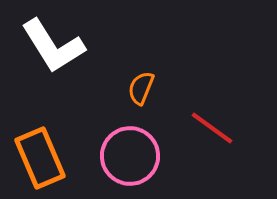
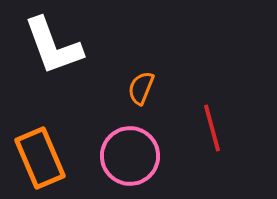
white L-shape: rotated 12 degrees clockwise
red line: rotated 39 degrees clockwise
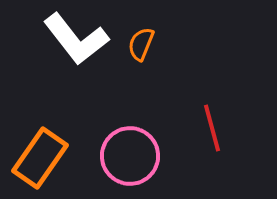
white L-shape: moved 23 px right, 7 px up; rotated 18 degrees counterclockwise
orange semicircle: moved 44 px up
orange rectangle: rotated 58 degrees clockwise
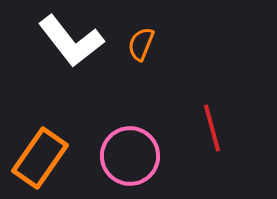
white L-shape: moved 5 px left, 2 px down
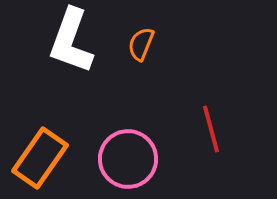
white L-shape: rotated 58 degrees clockwise
red line: moved 1 px left, 1 px down
pink circle: moved 2 px left, 3 px down
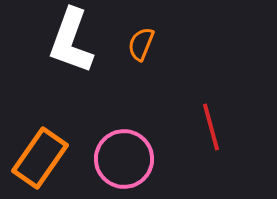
red line: moved 2 px up
pink circle: moved 4 px left
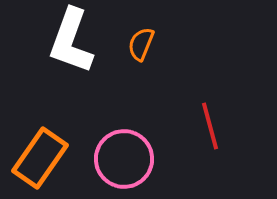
red line: moved 1 px left, 1 px up
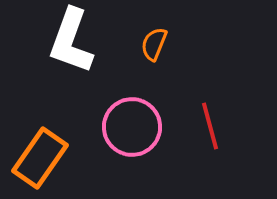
orange semicircle: moved 13 px right
pink circle: moved 8 px right, 32 px up
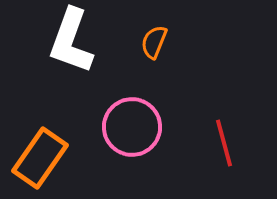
orange semicircle: moved 2 px up
red line: moved 14 px right, 17 px down
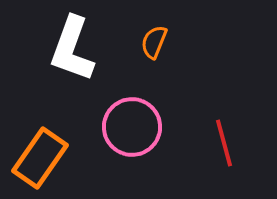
white L-shape: moved 1 px right, 8 px down
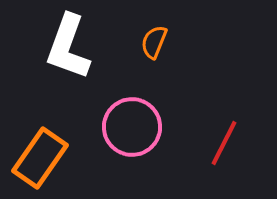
white L-shape: moved 4 px left, 2 px up
red line: rotated 42 degrees clockwise
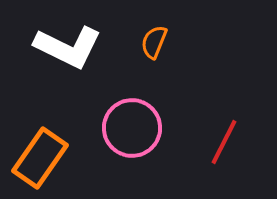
white L-shape: rotated 84 degrees counterclockwise
pink circle: moved 1 px down
red line: moved 1 px up
